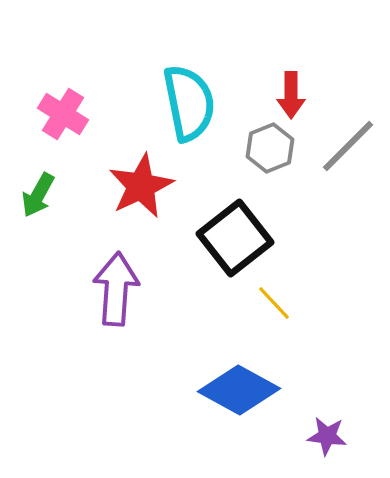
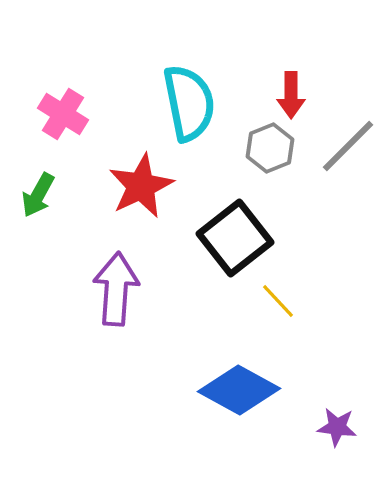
yellow line: moved 4 px right, 2 px up
purple star: moved 10 px right, 9 px up
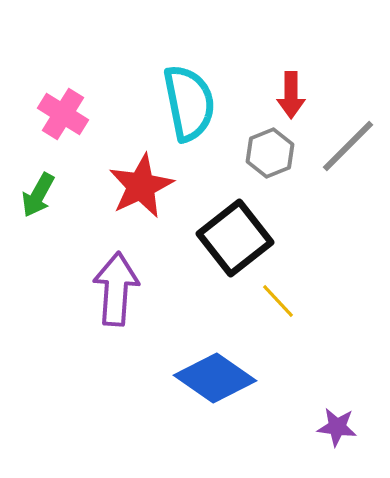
gray hexagon: moved 5 px down
blue diamond: moved 24 px left, 12 px up; rotated 6 degrees clockwise
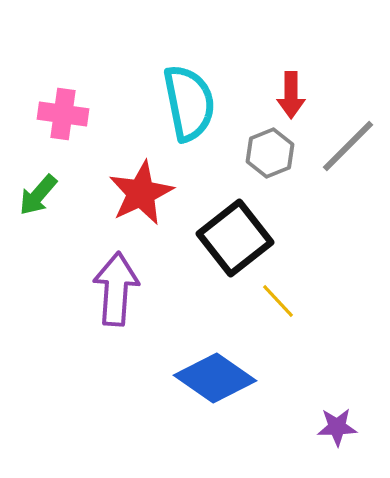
pink cross: rotated 24 degrees counterclockwise
red star: moved 7 px down
green arrow: rotated 12 degrees clockwise
purple star: rotated 9 degrees counterclockwise
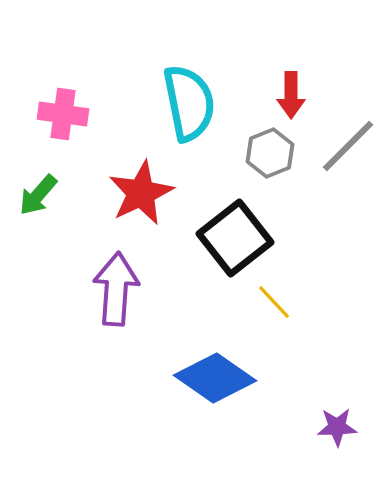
yellow line: moved 4 px left, 1 px down
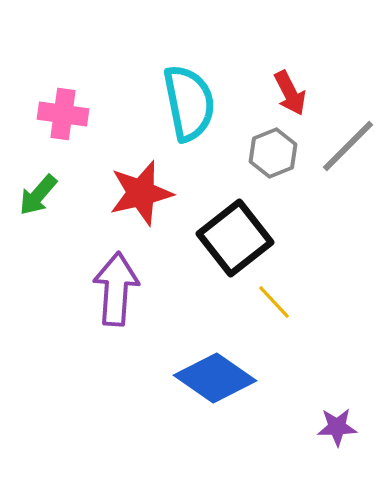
red arrow: moved 1 px left, 2 px up; rotated 27 degrees counterclockwise
gray hexagon: moved 3 px right
red star: rotated 12 degrees clockwise
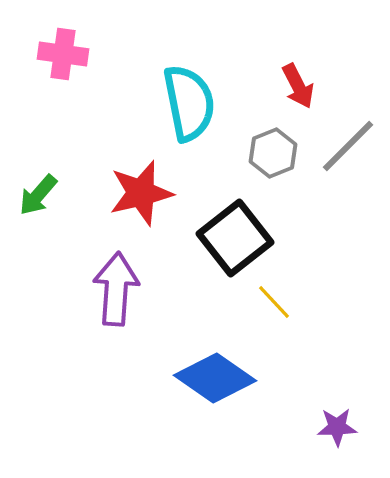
red arrow: moved 8 px right, 7 px up
pink cross: moved 60 px up
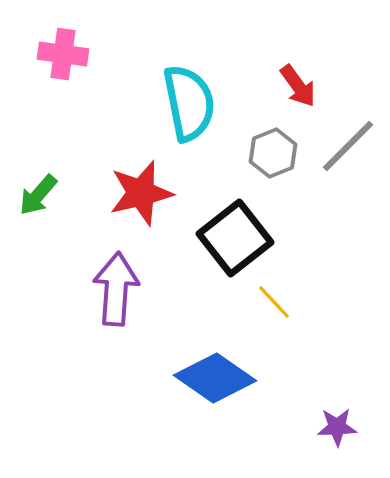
red arrow: rotated 9 degrees counterclockwise
